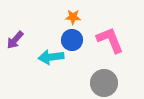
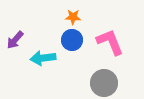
pink L-shape: moved 2 px down
cyan arrow: moved 8 px left, 1 px down
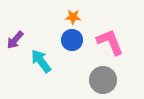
cyan arrow: moved 2 px left, 3 px down; rotated 60 degrees clockwise
gray circle: moved 1 px left, 3 px up
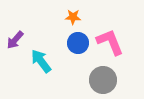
blue circle: moved 6 px right, 3 px down
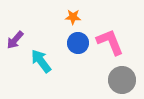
gray circle: moved 19 px right
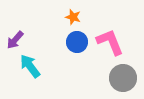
orange star: rotated 14 degrees clockwise
blue circle: moved 1 px left, 1 px up
cyan arrow: moved 11 px left, 5 px down
gray circle: moved 1 px right, 2 px up
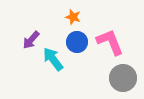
purple arrow: moved 16 px right
cyan arrow: moved 23 px right, 7 px up
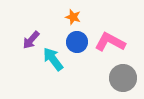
pink L-shape: rotated 40 degrees counterclockwise
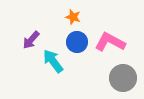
cyan arrow: moved 2 px down
